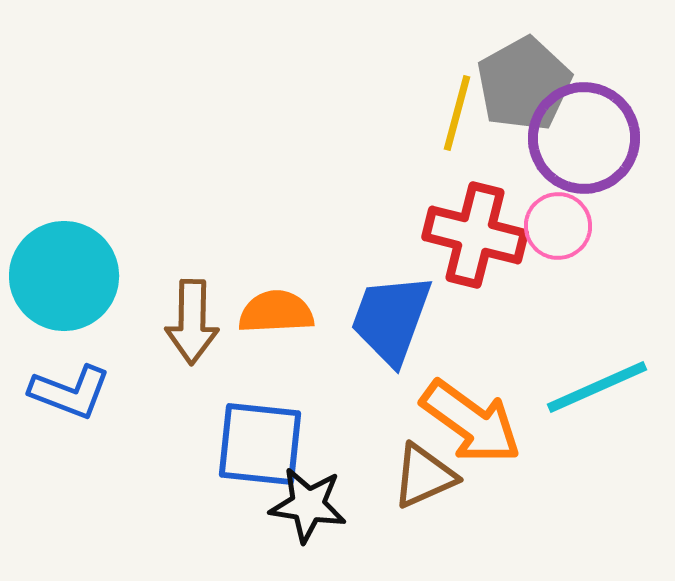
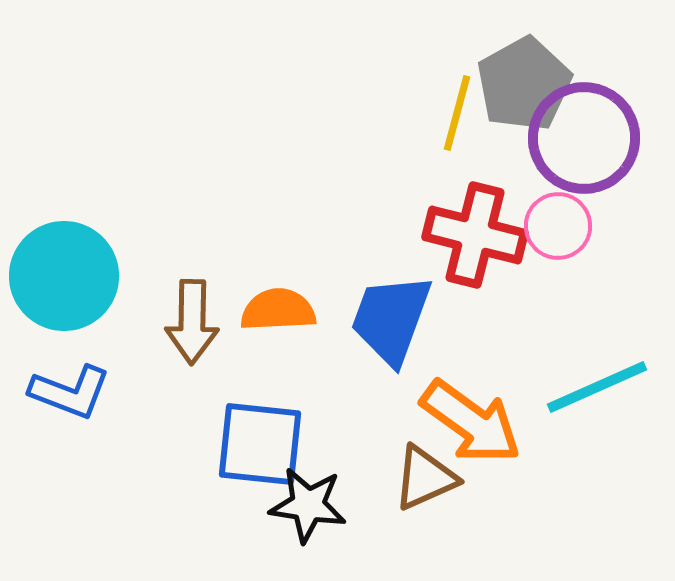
orange semicircle: moved 2 px right, 2 px up
brown triangle: moved 1 px right, 2 px down
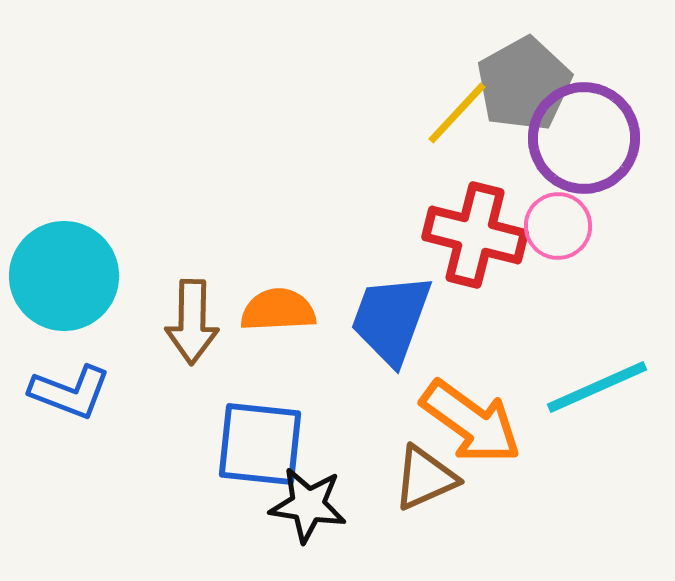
yellow line: rotated 28 degrees clockwise
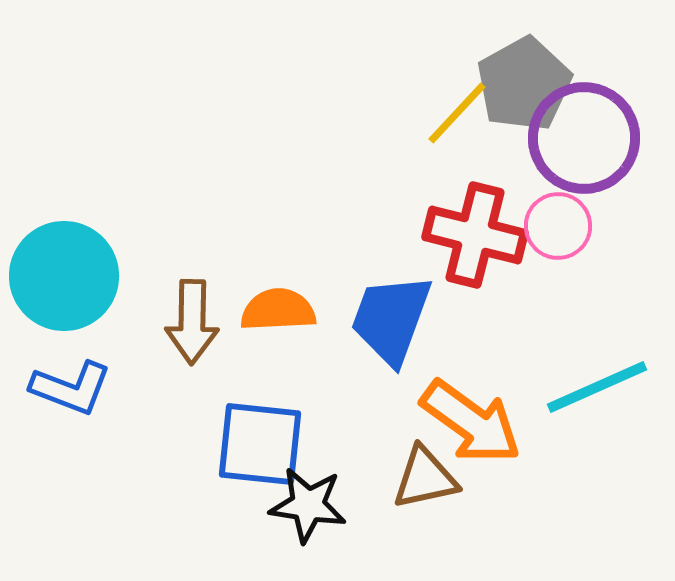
blue L-shape: moved 1 px right, 4 px up
brown triangle: rotated 12 degrees clockwise
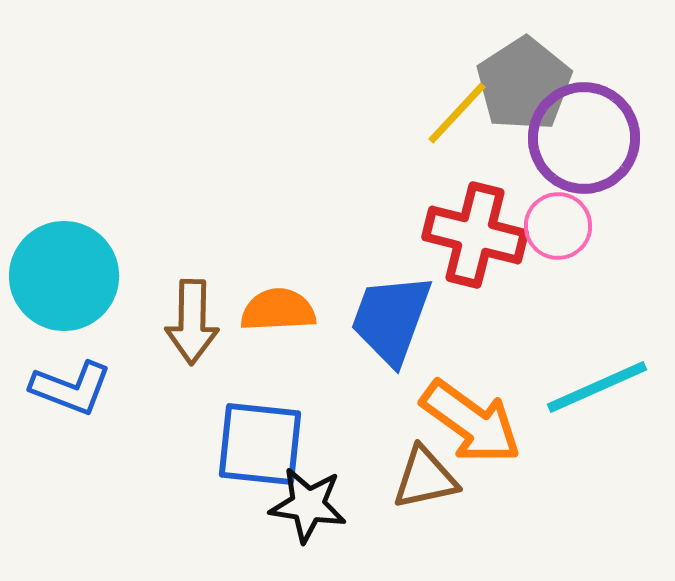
gray pentagon: rotated 4 degrees counterclockwise
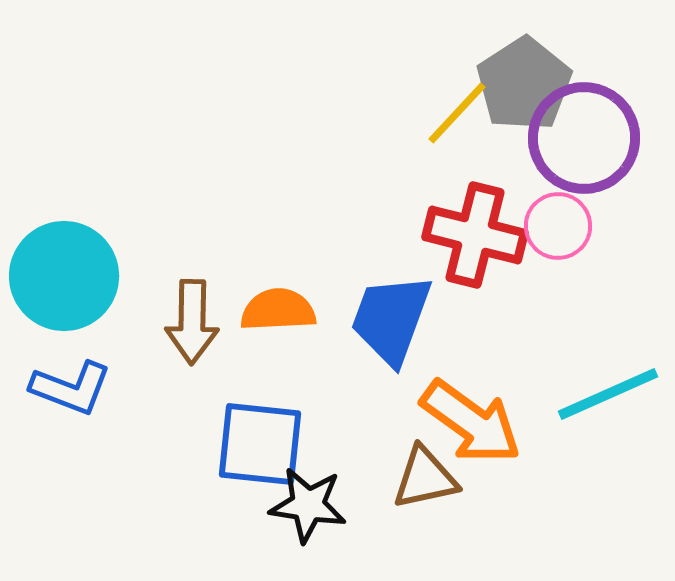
cyan line: moved 11 px right, 7 px down
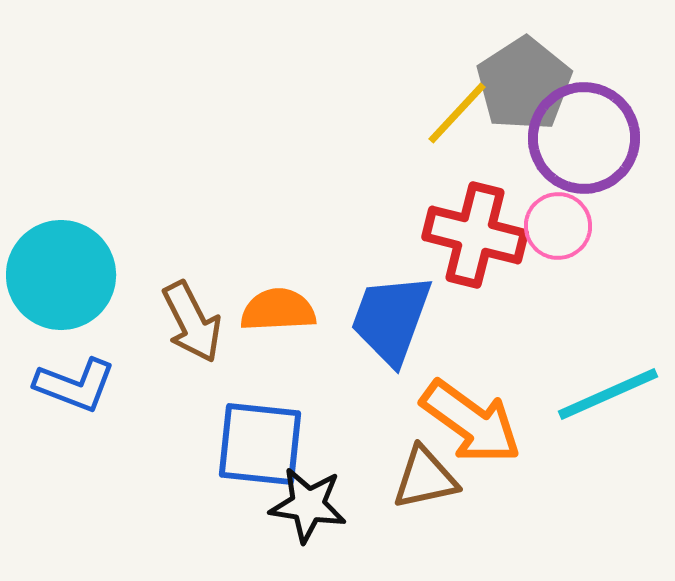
cyan circle: moved 3 px left, 1 px up
brown arrow: rotated 28 degrees counterclockwise
blue L-shape: moved 4 px right, 3 px up
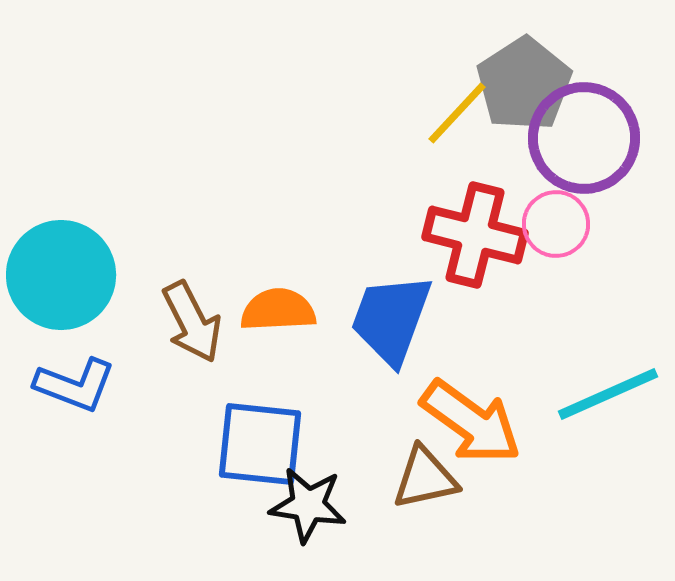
pink circle: moved 2 px left, 2 px up
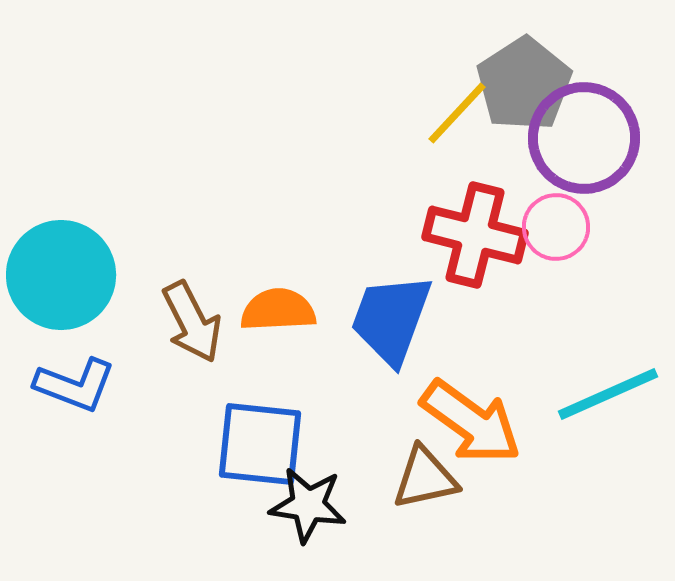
pink circle: moved 3 px down
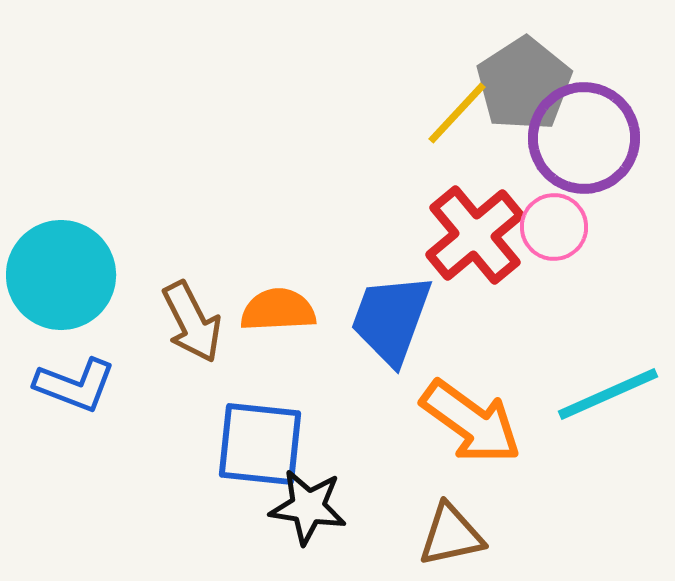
pink circle: moved 2 px left
red cross: rotated 36 degrees clockwise
brown triangle: moved 26 px right, 57 px down
black star: moved 2 px down
